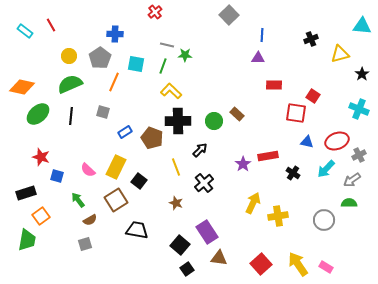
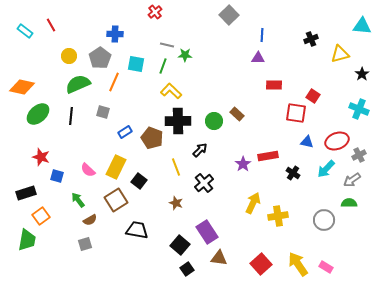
green semicircle at (70, 84): moved 8 px right
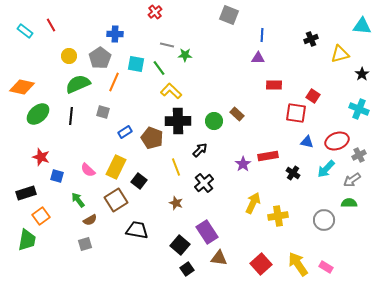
gray square at (229, 15): rotated 24 degrees counterclockwise
green line at (163, 66): moved 4 px left, 2 px down; rotated 56 degrees counterclockwise
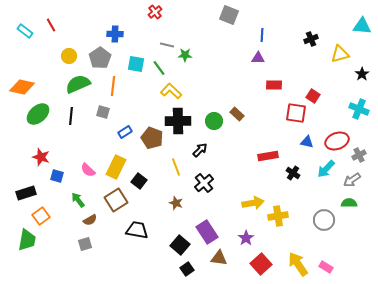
orange line at (114, 82): moved 1 px left, 4 px down; rotated 18 degrees counterclockwise
purple star at (243, 164): moved 3 px right, 74 px down
yellow arrow at (253, 203): rotated 55 degrees clockwise
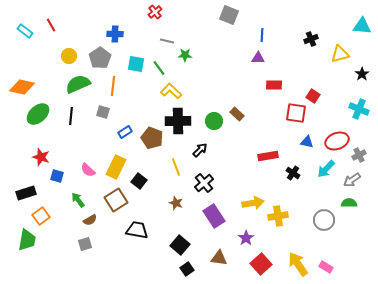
gray line at (167, 45): moved 4 px up
purple rectangle at (207, 232): moved 7 px right, 16 px up
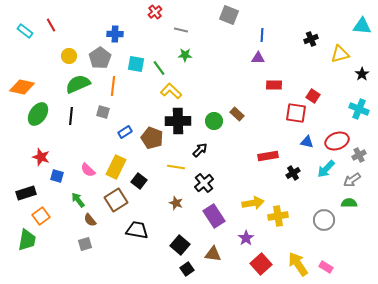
gray line at (167, 41): moved 14 px right, 11 px up
green ellipse at (38, 114): rotated 15 degrees counterclockwise
yellow line at (176, 167): rotated 60 degrees counterclockwise
black cross at (293, 173): rotated 24 degrees clockwise
brown semicircle at (90, 220): rotated 80 degrees clockwise
brown triangle at (219, 258): moved 6 px left, 4 px up
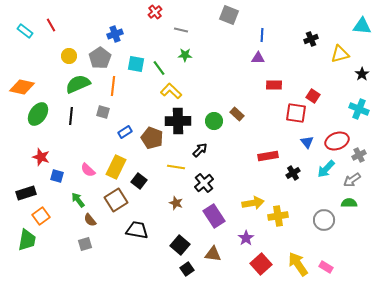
blue cross at (115, 34): rotated 21 degrees counterclockwise
blue triangle at (307, 142): rotated 40 degrees clockwise
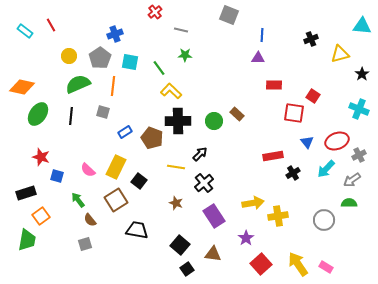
cyan square at (136, 64): moved 6 px left, 2 px up
red square at (296, 113): moved 2 px left
black arrow at (200, 150): moved 4 px down
red rectangle at (268, 156): moved 5 px right
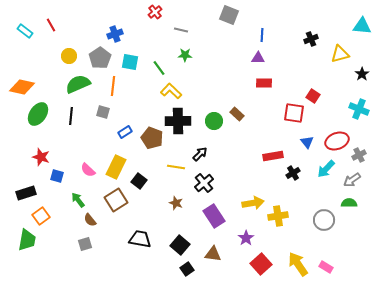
red rectangle at (274, 85): moved 10 px left, 2 px up
black trapezoid at (137, 230): moved 3 px right, 9 px down
